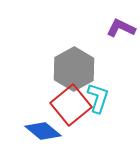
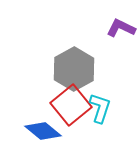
cyan L-shape: moved 2 px right, 10 px down
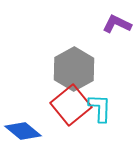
purple L-shape: moved 4 px left, 4 px up
cyan L-shape: rotated 16 degrees counterclockwise
blue diamond: moved 20 px left
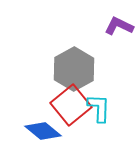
purple L-shape: moved 2 px right, 2 px down
cyan L-shape: moved 1 px left
blue diamond: moved 20 px right
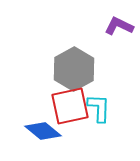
red square: moved 1 px left, 1 px down; rotated 27 degrees clockwise
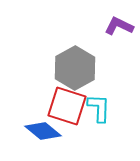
gray hexagon: moved 1 px right, 1 px up
red square: moved 3 px left; rotated 30 degrees clockwise
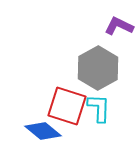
gray hexagon: moved 23 px right
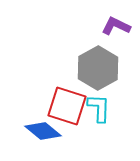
purple L-shape: moved 3 px left
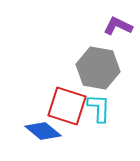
purple L-shape: moved 2 px right
gray hexagon: rotated 21 degrees counterclockwise
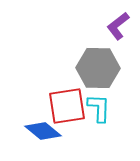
purple L-shape: rotated 64 degrees counterclockwise
gray hexagon: rotated 9 degrees counterclockwise
red square: rotated 27 degrees counterclockwise
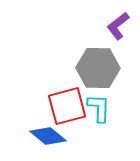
red square: rotated 6 degrees counterclockwise
blue diamond: moved 5 px right, 5 px down
